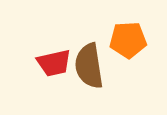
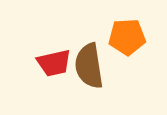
orange pentagon: moved 1 px left, 3 px up
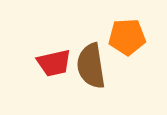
brown semicircle: moved 2 px right
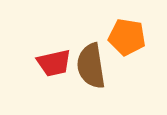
orange pentagon: rotated 12 degrees clockwise
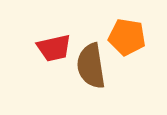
red trapezoid: moved 15 px up
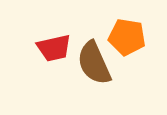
brown semicircle: moved 3 px right, 3 px up; rotated 15 degrees counterclockwise
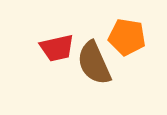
red trapezoid: moved 3 px right
